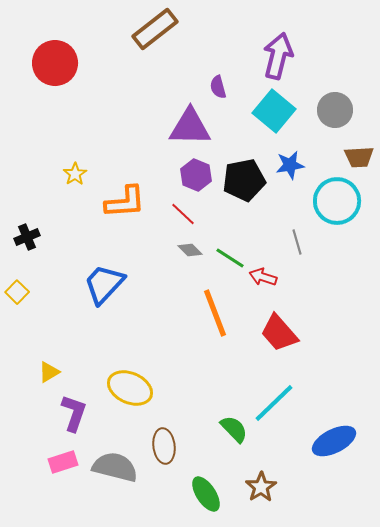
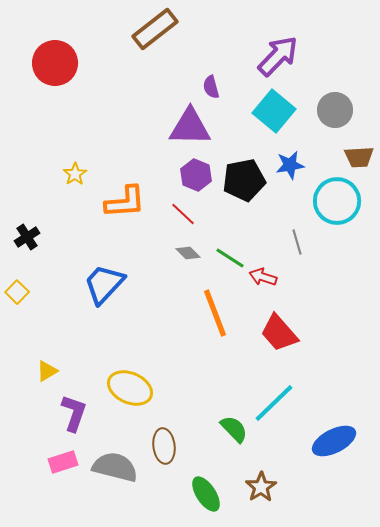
purple arrow: rotated 30 degrees clockwise
purple semicircle: moved 7 px left
black cross: rotated 10 degrees counterclockwise
gray diamond: moved 2 px left, 3 px down
yellow triangle: moved 2 px left, 1 px up
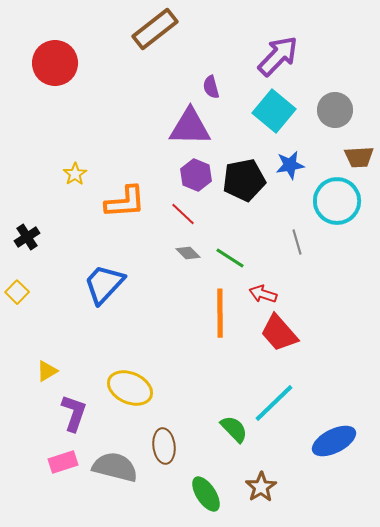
red arrow: moved 17 px down
orange line: moved 5 px right; rotated 21 degrees clockwise
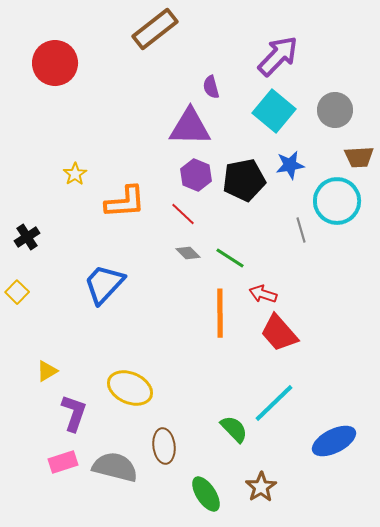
gray line: moved 4 px right, 12 px up
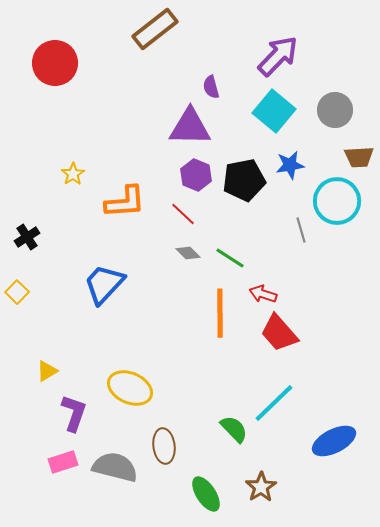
yellow star: moved 2 px left
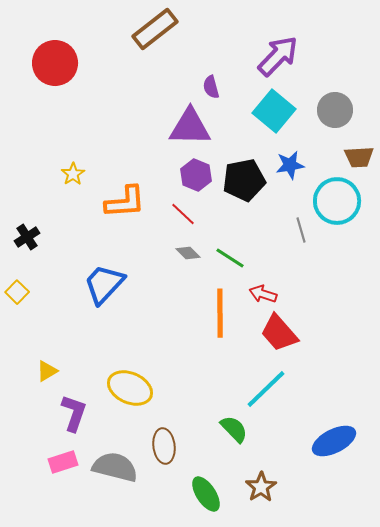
cyan line: moved 8 px left, 14 px up
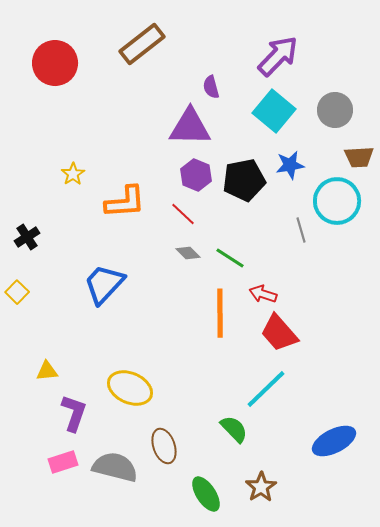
brown rectangle: moved 13 px left, 15 px down
yellow triangle: rotated 25 degrees clockwise
brown ellipse: rotated 12 degrees counterclockwise
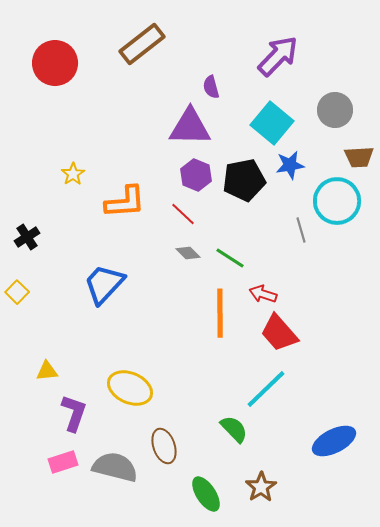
cyan square: moved 2 px left, 12 px down
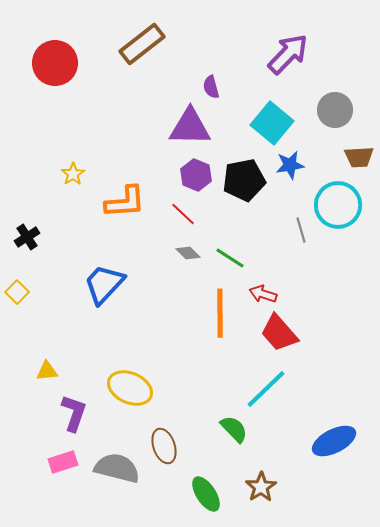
purple arrow: moved 10 px right, 2 px up
cyan circle: moved 1 px right, 4 px down
gray semicircle: moved 2 px right, 1 px down
